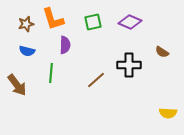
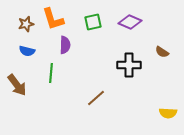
brown line: moved 18 px down
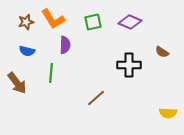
orange L-shape: rotated 15 degrees counterclockwise
brown star: moved 2 px up
brown arrow: moved 2 px up
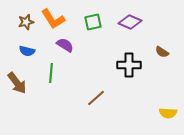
purple semicircle: rotated 60 degrees counterclockwise
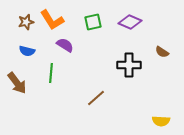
orange L-shape: moved 1 px left, 1 px down
yellow semicircle: moved 7 px left, 8 px down
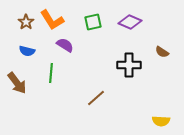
brown star: rotated 21 degrees counterclockwise
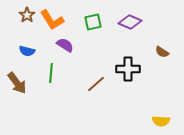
brown star: moved 1 px right, 7 px up
black cross: moved 1 px left, 4 px down
brown line: moved 14 px up
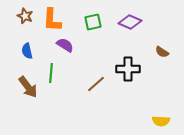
brown star: moved 2 px left, 1 px down; rotated 14 degrees counterclockwise
orange L-shape: rotated 35 degrees clockwise
blue semicircle: rotated 63 degrees clockwise
brown arrow: moved 11 px right, 4 px down
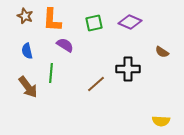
green square: moved 1 px right, 1 px down
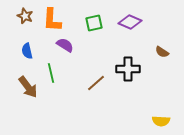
green line: rotated 18 degrees counterclockwise
brown line: moved 1 px up
